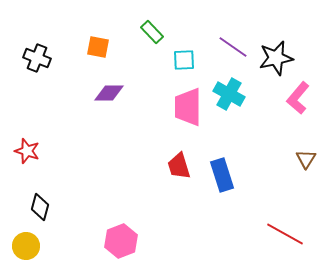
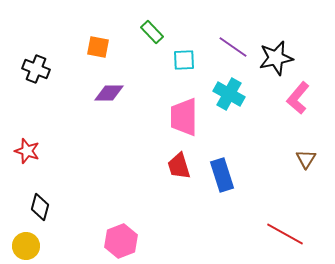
black cross: moved 1 px left, 11 px down
pink trapezoid: moved 4 px left, 10 px down
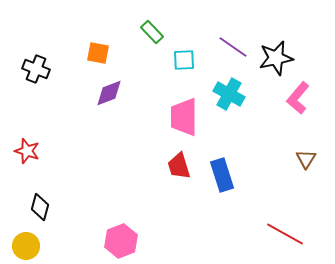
orange square: moved 6 px down
purple diamond: rotated 20 degrees counterclockwise
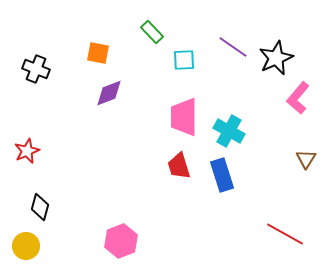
black star: rotated 12 degrees counterclockwise
cyan cross: moved 37 px down
red star: rotated 30 degrees clockwise
